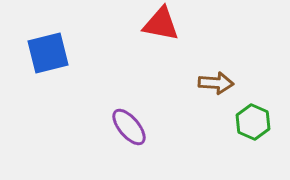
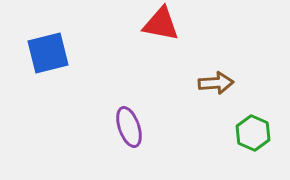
brown arrow: rotated 8 degrees counterclockwise
green hexagon: moved 11 px down
purple ellipse: rotated 21 degrees clockwise
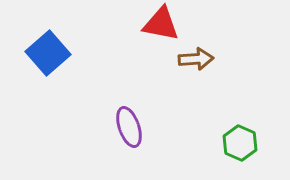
blue square: rotated 27 degrees counterclockwise
brown arrow: moved 20 px left, 24 px up
green hexagon: moved 13 px left, 10 px down
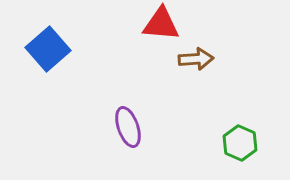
red triangle: rotated 6 degrees counterclockwise
blue square: moved 4 px up
purple ellipse: moved 1 px left
